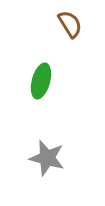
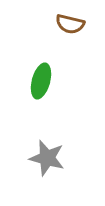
brown semicircle: rotated 136 degrees clockwise
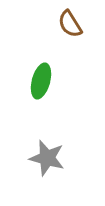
brown semicircle: rotated 44 degrees clockwise
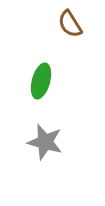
gray star: moved 2 px left, 16 px up
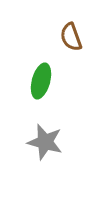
brown semicircle: moved 1 px right, 13 px down; rotated 12 degrees clockwise
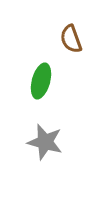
brown semicircle: moved 2 px down
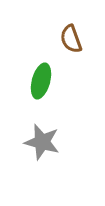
gray star: moved 3 px left
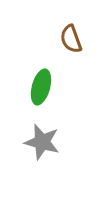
green ellipse: moved 6 px down
